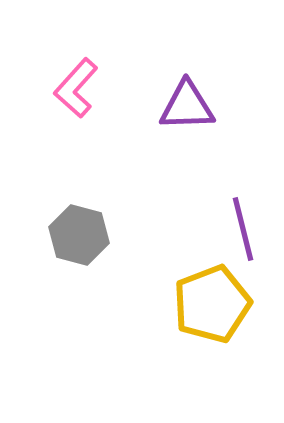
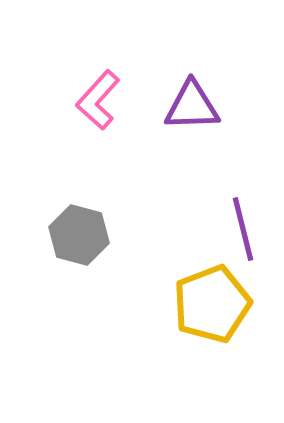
pink L-shape: moved 22 px right, 12 px down
purple triangle: moved 5 px right
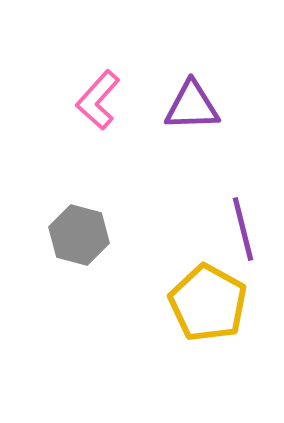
yellow pentagon: moved 4 px left, 1 px up; rotated 22 degrees counterclockwise
